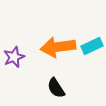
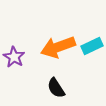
orange arrow: rotated 12 degrees counterclockwise
purple star: rotated 20 degrees counterclockwise
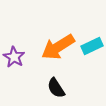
orange arrow: rotated 12 degrees counterclockwise
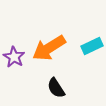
orange arrow: moved 9 px left, 1 px down
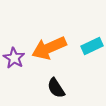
orange arrow: rotated 8 degrees clockwise
purple star: moved 1 px down
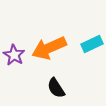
cyan rectangle: moved 2 px up
purple star: moved 3 px up
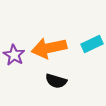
orange arrow: rotated 12 degrees clockwise
black semicircle: moved 7 px up; rotated 40 degrees counterclockwise
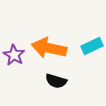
cyan rectangle: moved 2 px down
orange arrow: rotated 24 degrees clockwise
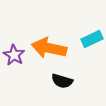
cyan rectangle: moved 7 px up
black semicircle: moved 6 px right
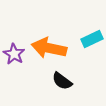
purple star: moved 1 px up
black semicircle: rotated 20 degrees clockwise
